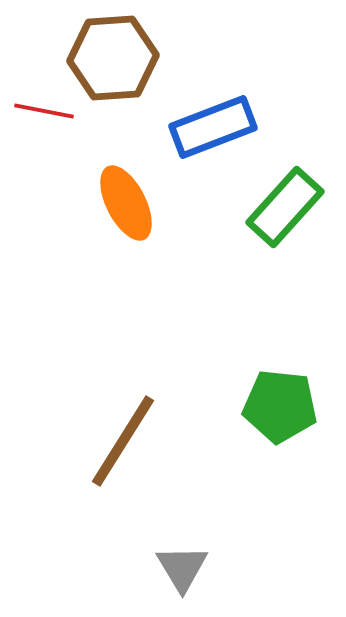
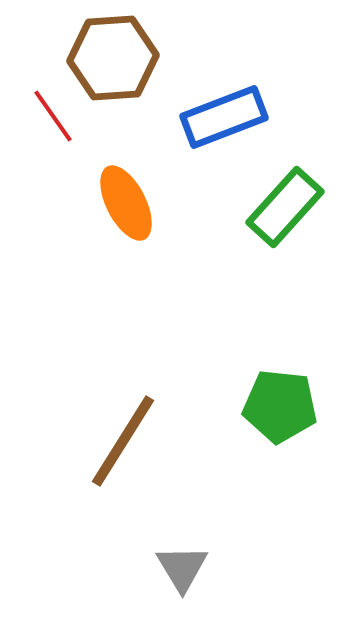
red line: moved 9 px right, 5 px down; rotated 44 degrees clockwise
blue rectangle: moved 11 px right, 10 px up
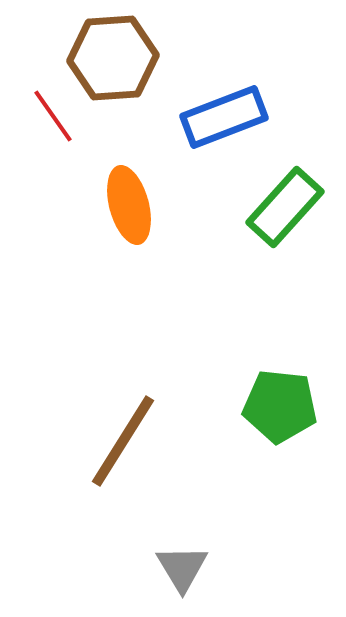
orange ellipse: moved 3 px right, 2 px down; rotated 12 degrees clockwise
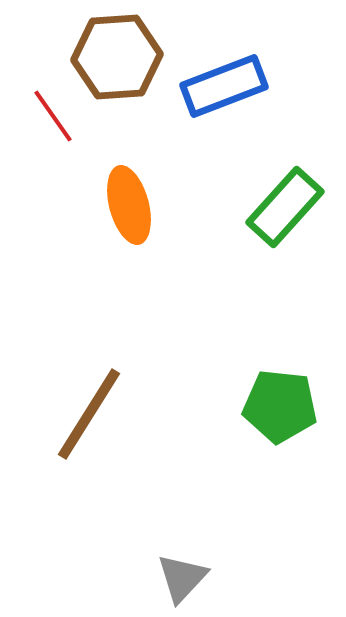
brown hexagon: moved 4 px right, 1 px up
blue rectangle: moved 31 px up
brown line: moved 34 px left, 27 px up
gray triangle: moved 10 px down; rotated 14 degrees clockwise
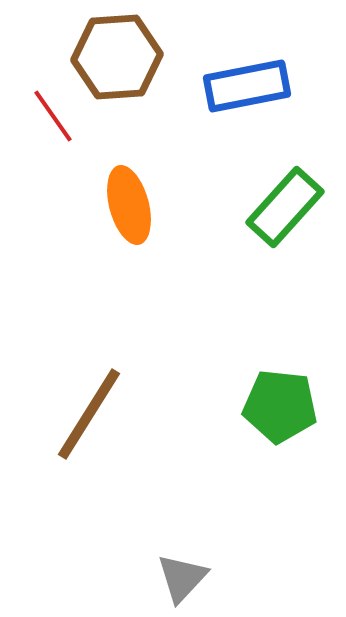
blue rectangle: moved 23 px right; rotated 10 degrees clockwise
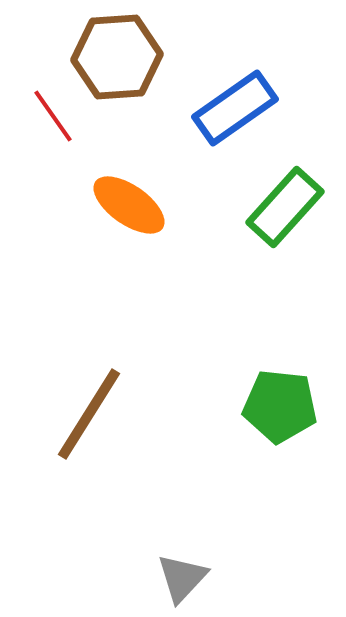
blue rectangle: moved 12 px left, 22 px down; rotated 24 degrees counterclockwise
orange ellipse: rotated 40 degrees counterclockwise
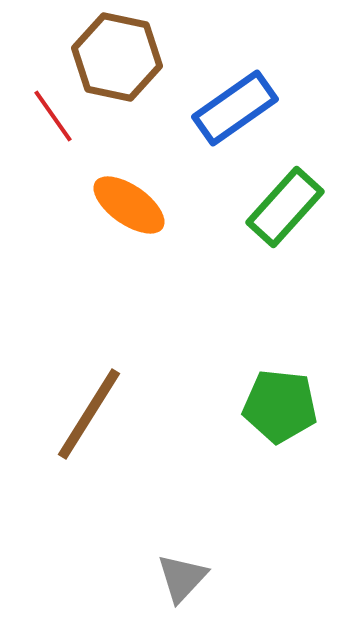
brown hexagon: rotated 16 degrees clockwise
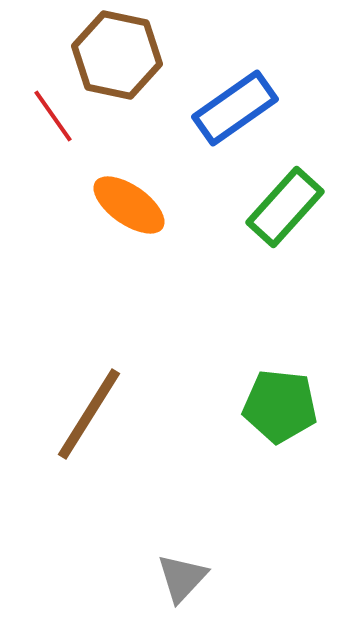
brown hexagon: moved 2 px up
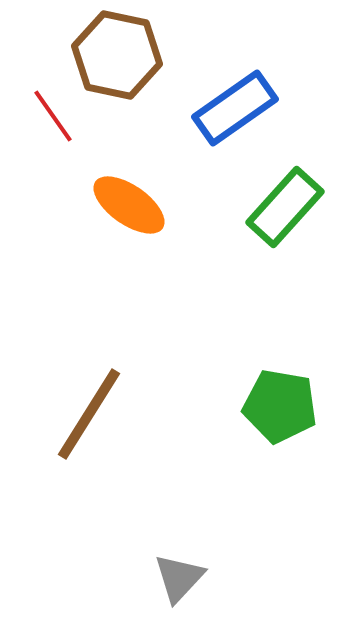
green pentagon: rotated 4 degrees clockwise
gray triangle: moved 3 px left
